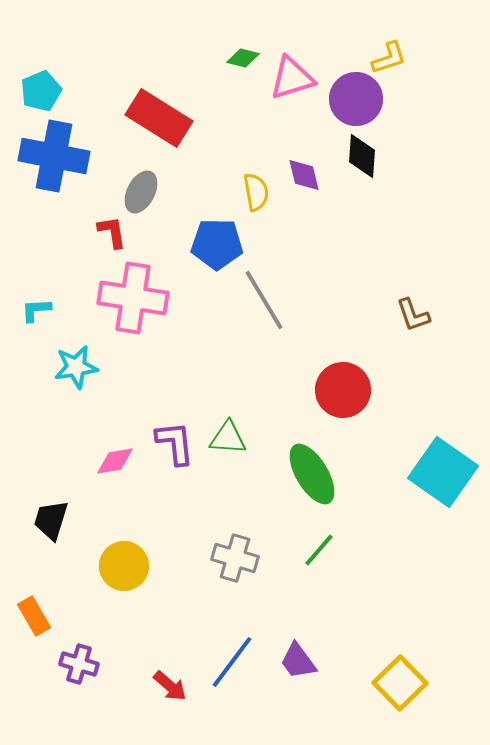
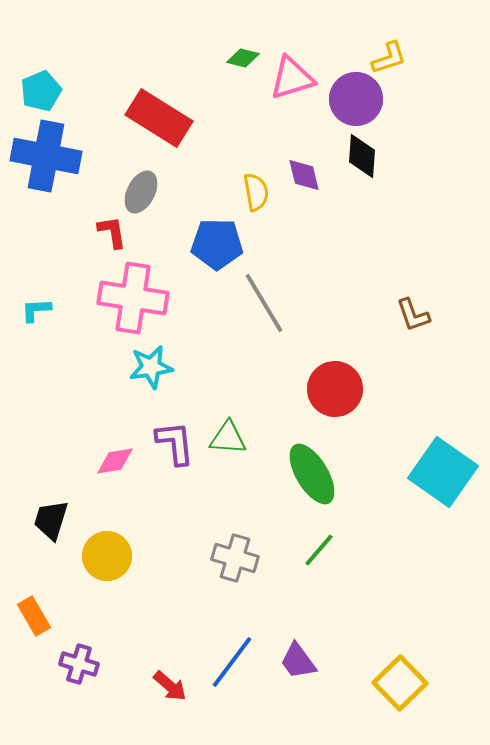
blue cross: moved 8 px left
gray line: moved 3 px down
cyan star: moved 75 px right
red circle: moved 8 px left, 1 px up
yellow circle: moved 17 px left, 10 px up
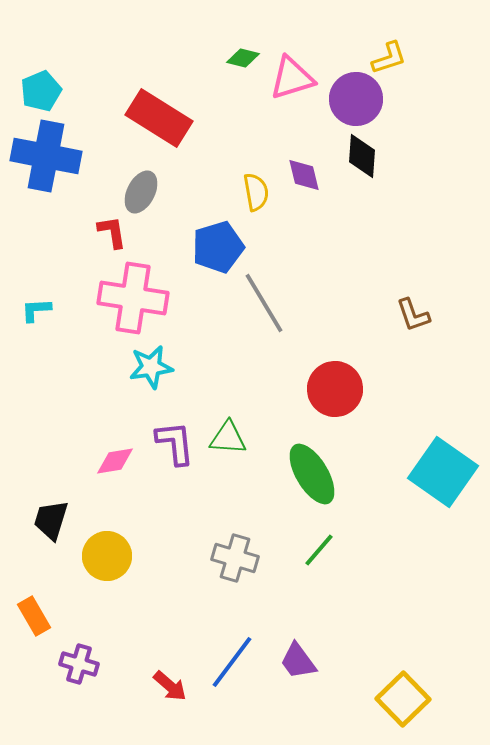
blue pentagon: moved 1 px right, 3 px down; rotated 18 degrees counterclockwise
yellow square: moved 3 px right, 16 px down
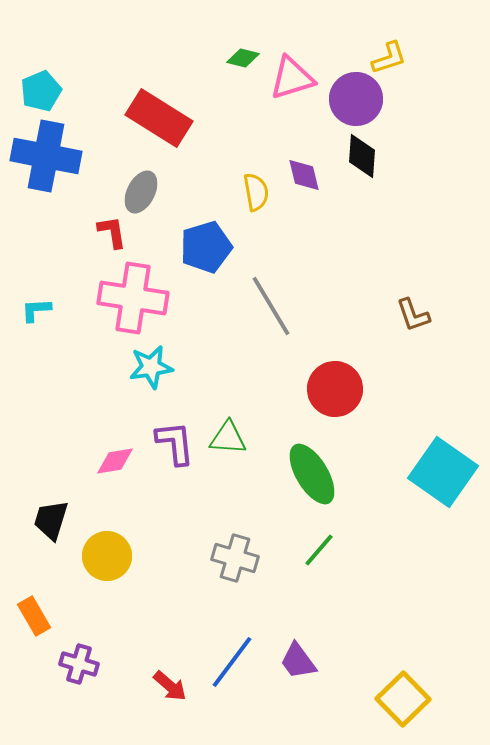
blue pentagon: moved 12 px left
gray line: moved 7 px right, 3 px down
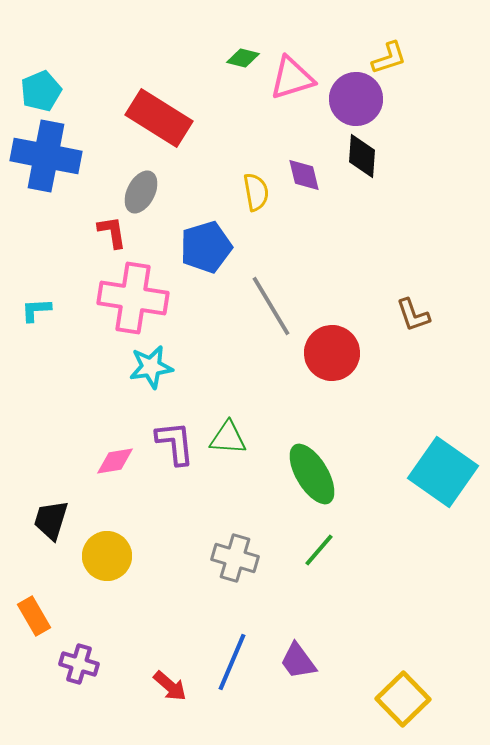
red circle: moved 3 px left, 36 px up
blue line: rotated 14 degrees counterclockwise
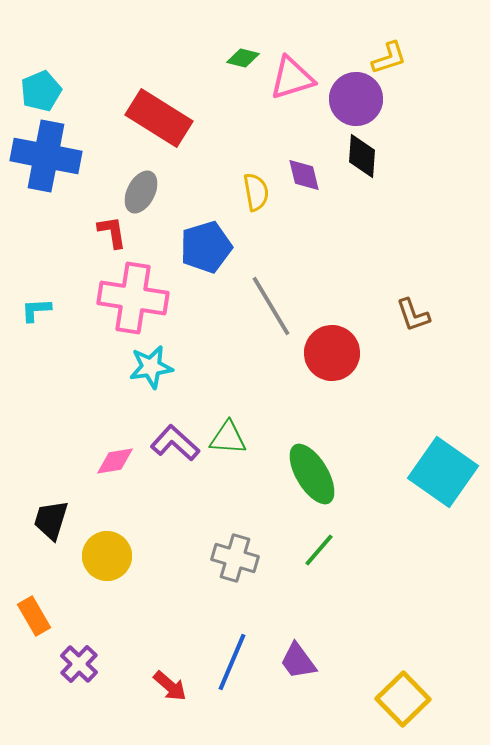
purple L-shape: rotated 42 degrees counterclockwise
purple cross: rotated 27 degrees clockwise
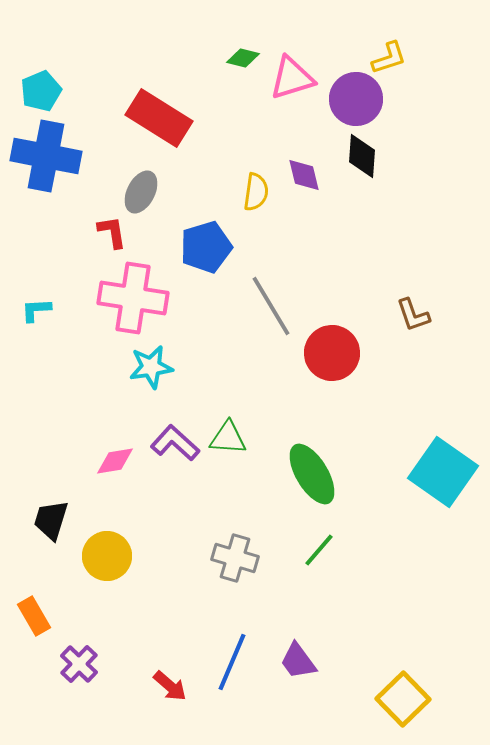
yellow semicircle: rotated 18 degrees clockwise
